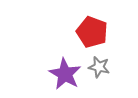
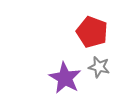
purple star: moved 4 px down
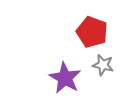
gray star: moved 4 px right, 2 px up
